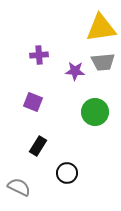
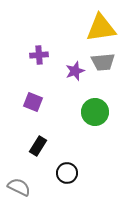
purple star: rotated 24 degrees counterclockwise
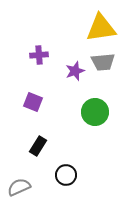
black circle: moved 1 px left, 2 px down
gray semicircle: rotated 50 degrees counterclockwise
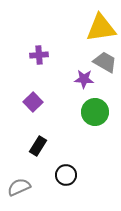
gray trapezoid: moved 2 px right; rotated 145 degrees counterclockwise
purple star: moved 9 px right, 8 px down; rotated 24 degrees clockwise
purple square: rotated 24 degrees clockwise
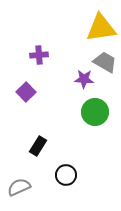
purple square: moved 7 px left, 10 px up
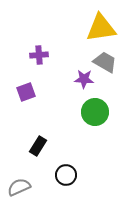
purple square: rotated 24 degrees clockwise
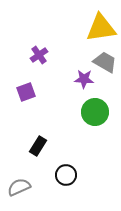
purple cross: rotated 30 degrees counterclockwise
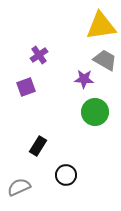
yellow triangle: moved 2 px up
gray trapezoid: moved 2 px up
purple square: moved 5 px up
